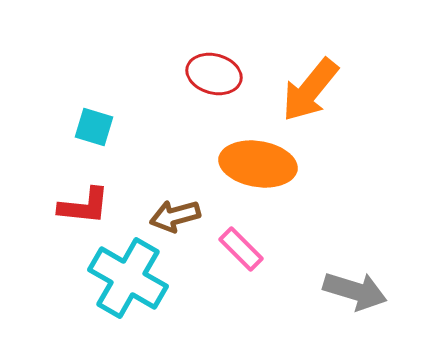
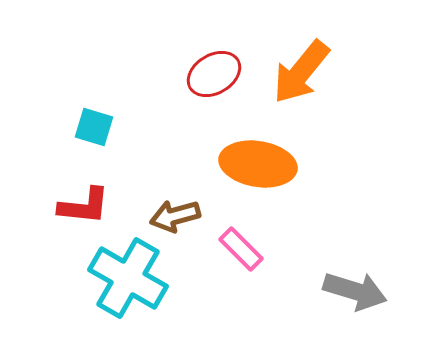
red ellipse: rotated 46 degrees counterclockwise
orange arrow: moved 9 px left, 18 px up
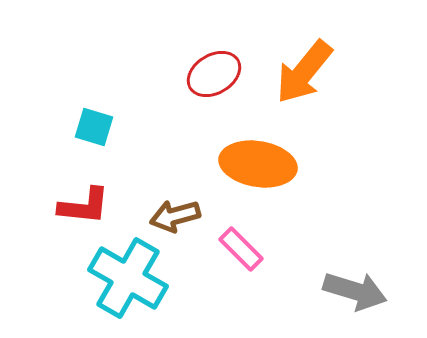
orange arrow: moved 3 px right
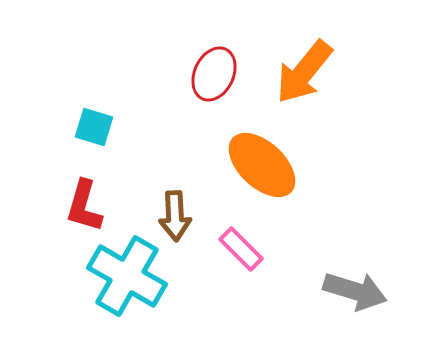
red ellipse: rotated 34 degrees counterclockwise
orange ellipse: moved 4 px right, 1 px down; rotated 34 degrees clockwise
red L-shape: rotated 100 degrees clockwise
brown arrow: rotated 78 degrees counterclockwise
cyan cross: moved 1 px left, 2 px up
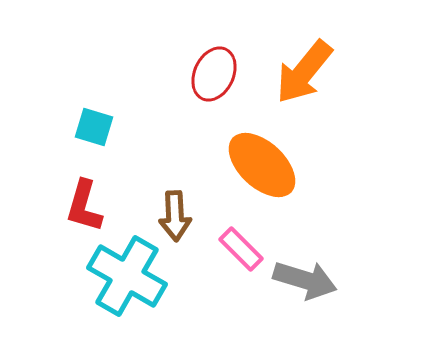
gray arrow: moved 50 px left, 11 px up
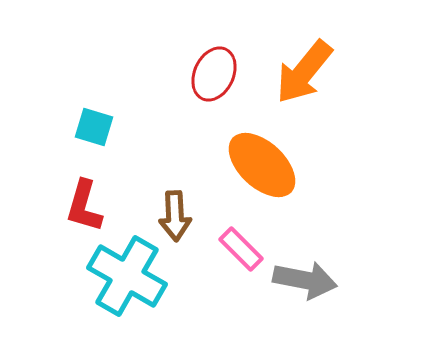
gray arrow: rotated 6 degrees counterclockwise
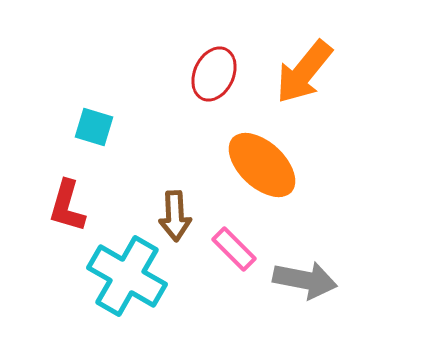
red L-shape: moved 17 px left
pink rectangle: moved 7 px left
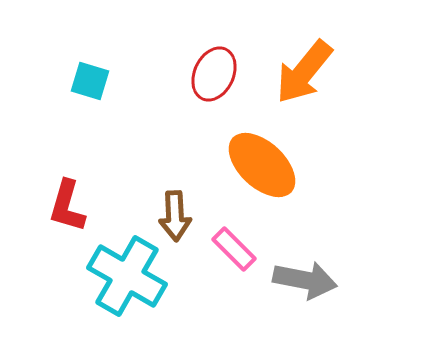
cyan square: moved 4 px left, 46 px up
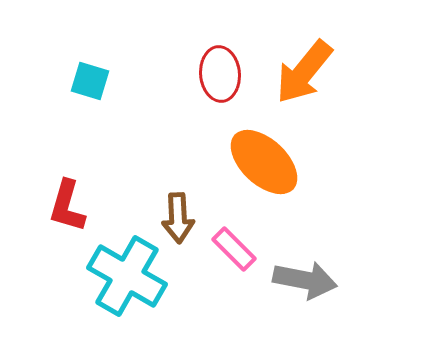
red ellipse: moved 6 px right; rotated 30 degrees counterclockwise
orange ellipse: moved 2 px right, 3 px up
brown arrow: moved 3 px right, 2 px down
